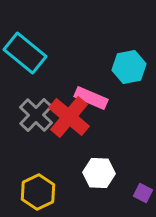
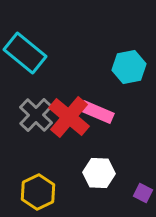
pink rectangle: moved 6 px right, 14 px down
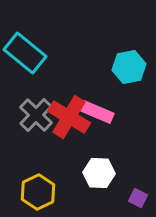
red cross: rotated 9 degrees counterclockwise
purple square: moved 5 px left, 5 px down
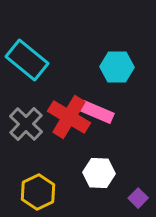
cyan rectangle: moved 2 px right, 7 px down
cyan hexagon: moved 12 px left; rotated 12 degrees clockwise
gray cross: moved 10 px left, 9 px down
purple square: rotated 18 degrees clockwise
